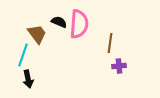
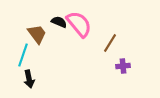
pink semicircle: rotated 44 degrees counterclockwise
brown line: rotated 24 degrees clockwise
purple cross: moved 4 px right
black arrow: moved 1 px right
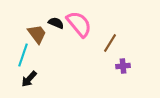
black semicircle: moved 3 px left, 1 px down
black arrow: rotated 54 degrees clockwise
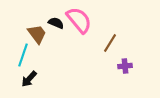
pink semicircle: moved 4 px up
purple cross: moved 2 px right
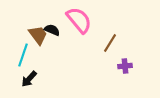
black semicircle: moved 4 px left, 7 px down
brown trapezoid: moved 1 px right, 1 px down
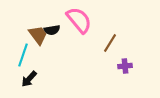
black semicircle: rotated 147 degrees clockwise
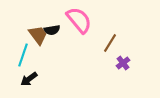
purple cross: moved 2 px left, 3 px up; rotated 32 degrees counterclockwise
black arrow: rotated 12 degrees clockwise
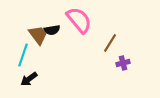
purple cross: rotated 24 degrees clockwise
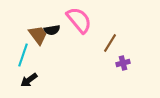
black arrow: moved 1 px down
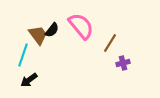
pink semicircle: moved 2 px right, 6 px down
black semicircle: rotated 42 degrees counterclockwise
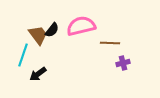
pink semicircle: rotated 64 degrees counterclockwise
brown line: rotated 60 degrees clockwise
black arrow: moved 9 px right, 6 px up
